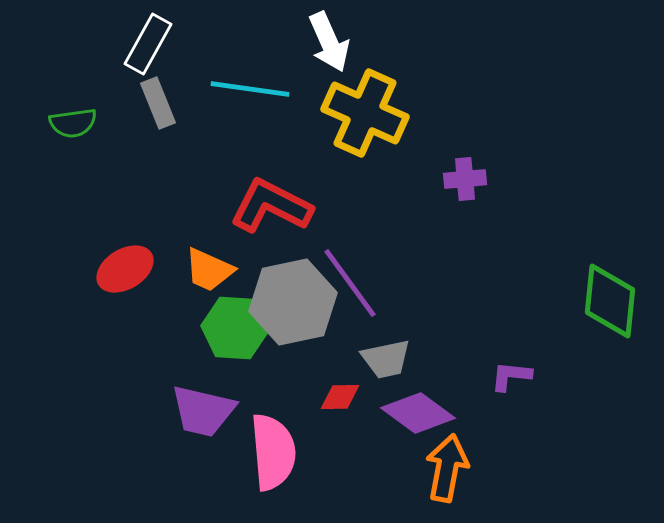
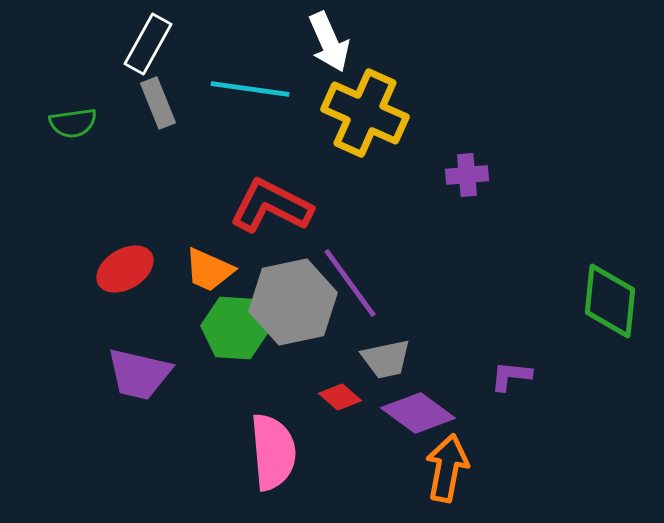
purple cross: moved 2 px right, 4 px up
red diamond: rotated 42 degrees clockwise
purple trapezoid: moved 64 px left, 37 px up
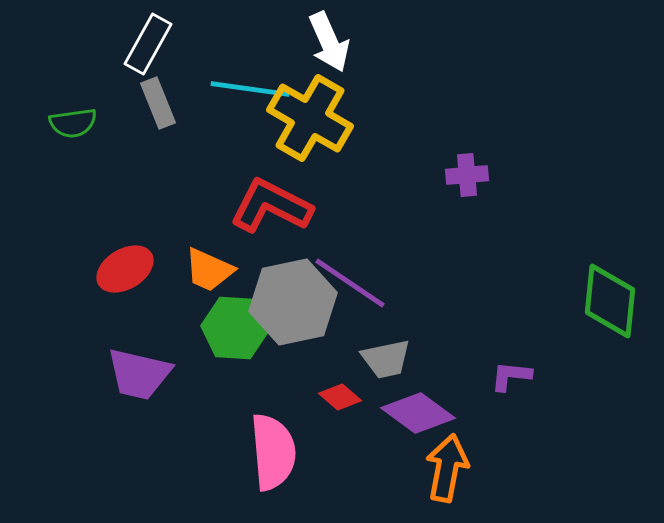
yellow cross: moved 55 px left, 5 px down; rotated 6 degrees clockwise
purple line: rotated 20 degrees counterclockwise
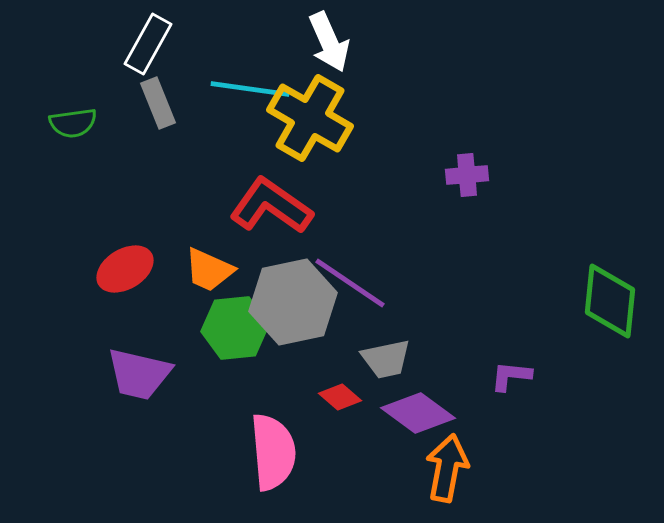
red L-shape: rotated 8 degrees clockwise
green hexagon: rotated 10 degrees counterclockwise
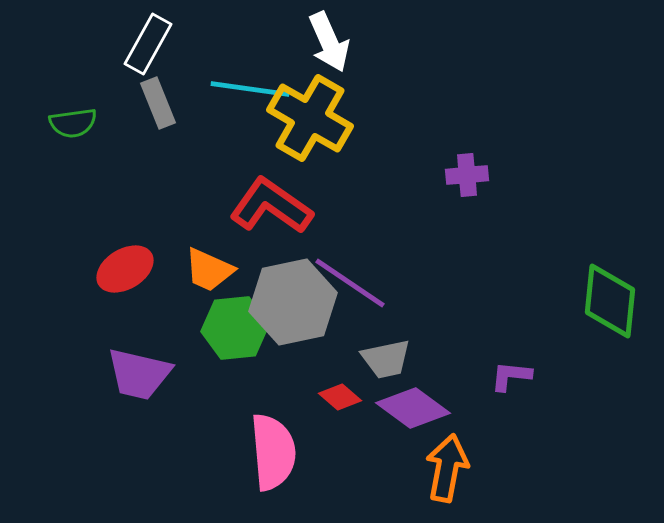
purple diamond: moved 5 px left, 5 px up
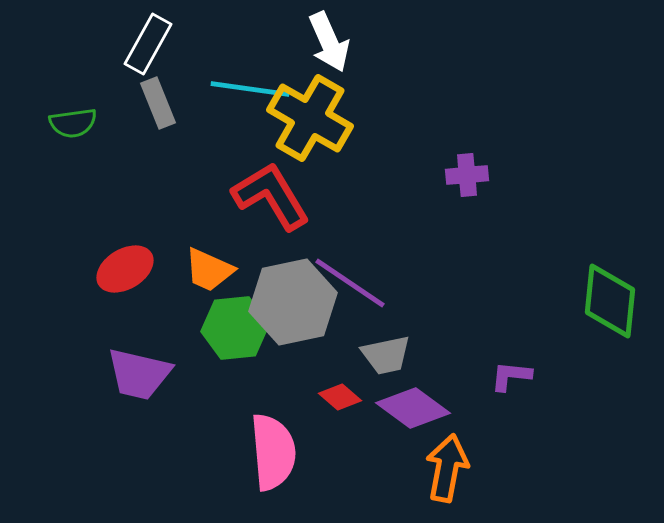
red L-shape: moved 10 px up; rotated 24 degrees clockwise
gray trapezoid: moved 4 px up
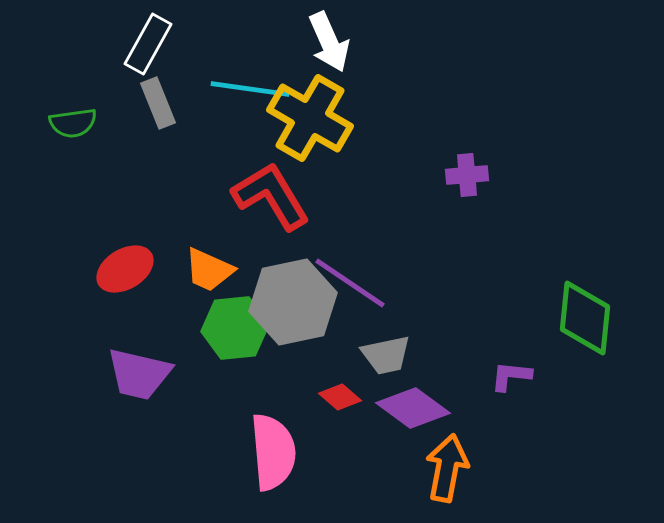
green diamond: moved 25 px left, 17 px down
